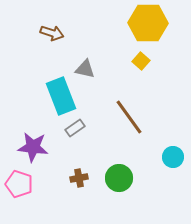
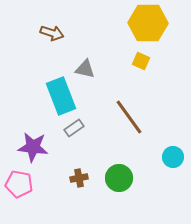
yellow square: rotated 18 degrees counterclockwise
gray rectangle: moved 1 px left
pink pentagon: rotated 8 degrees counterclockwise
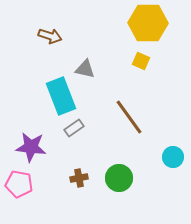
brown arrow: moved 2 px left, 3 px down
purple star: moved 2 px left
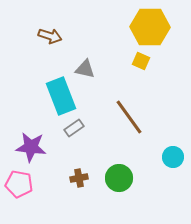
yellow hexagon: moved 2 px right, 4 px down
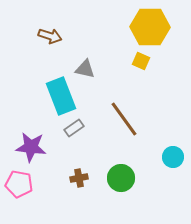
brown line: moved 5 px left, 2 px down
green circle: moved 2 px right
